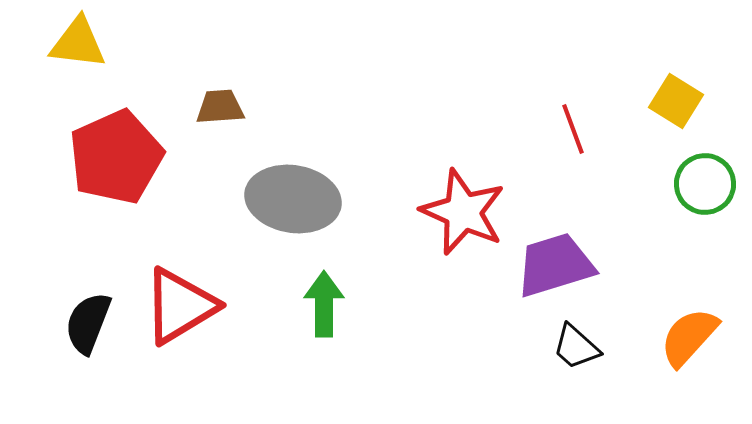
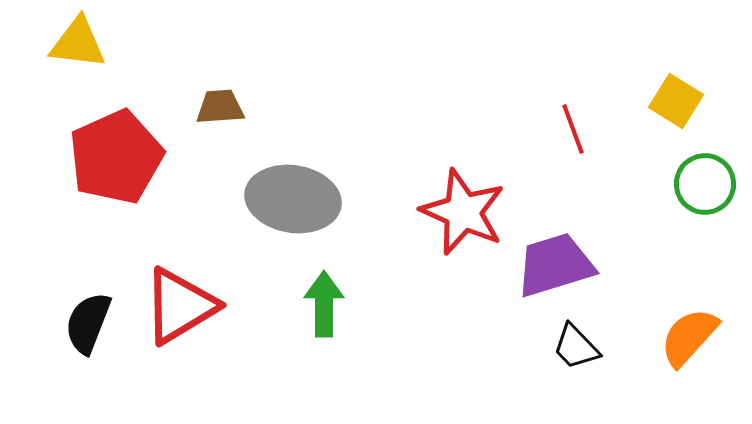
black trapezoid: rotated 4 degrees clockwise
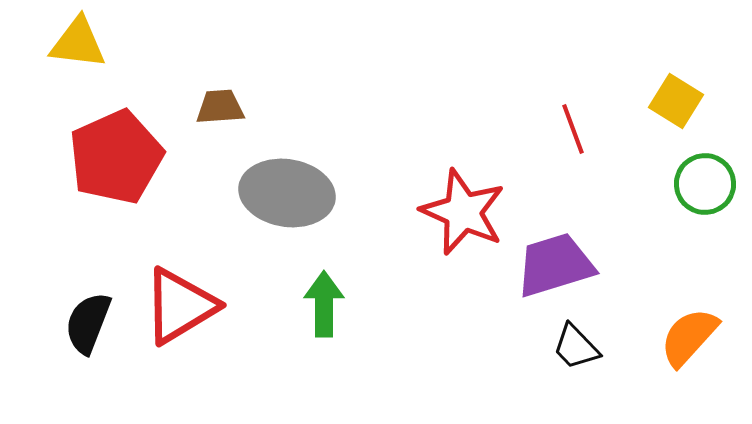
gray ellipse: moved 6 px left, 6 px up
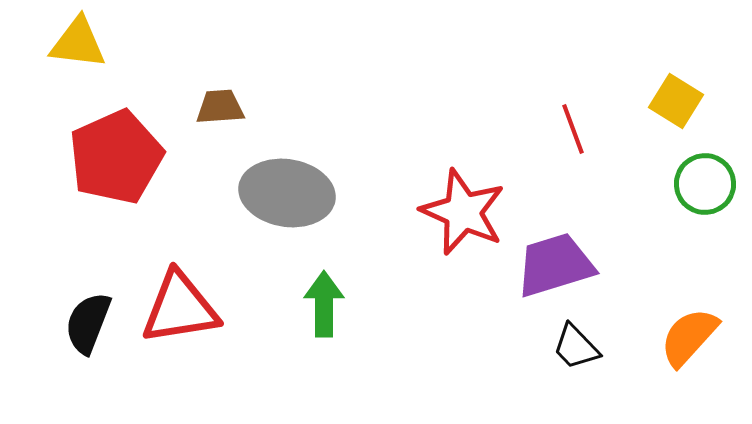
red triangle: moved 2 px down; rotated 22 degrees clockwise
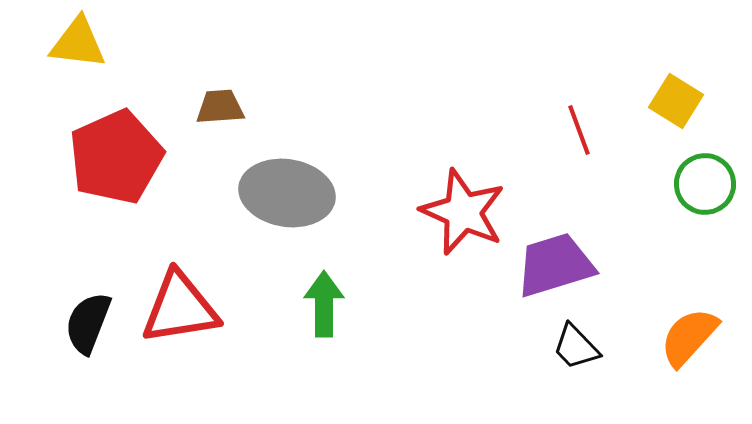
red line: moved 6 px right, 1 px down
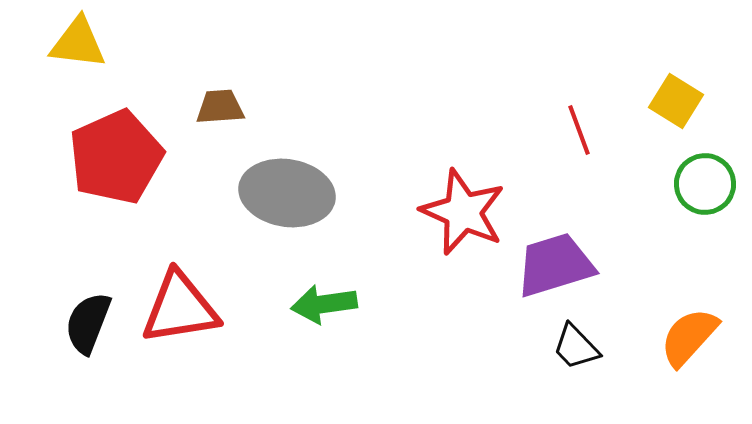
green arrow: rotated 98 degrees counterclockwise
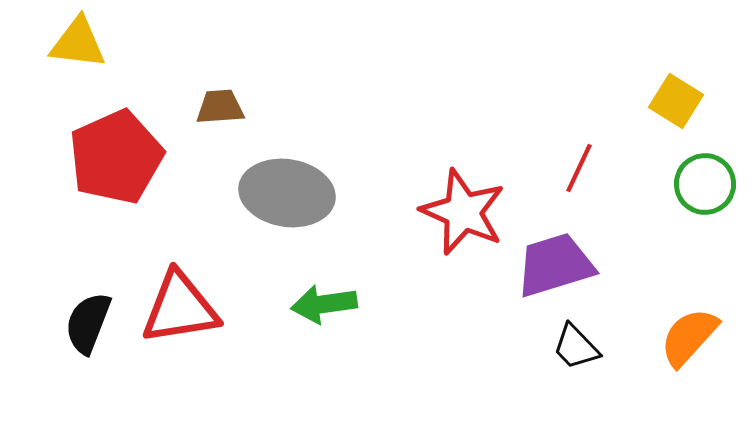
red line: moved 38 px down; rotated 45 degrees clockwise
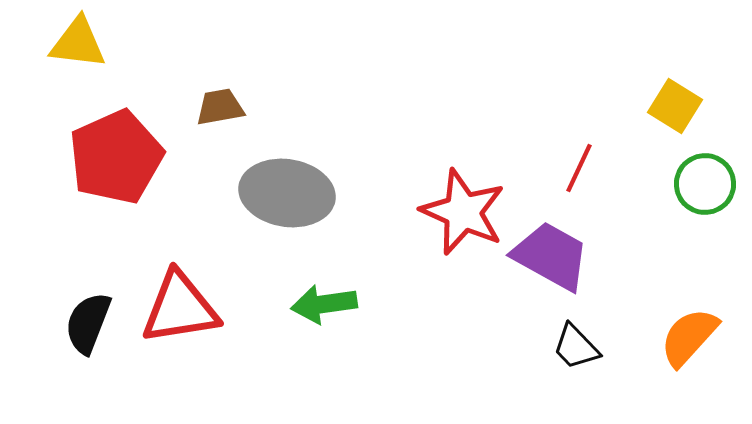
yellow square: moved 1 px left, 5 px down
brown trapezoid: rotated 6 degrees counterclockwise
purple trapezoid: moved 4 px left, 9 px up; rotated 46 degrees clockwise
